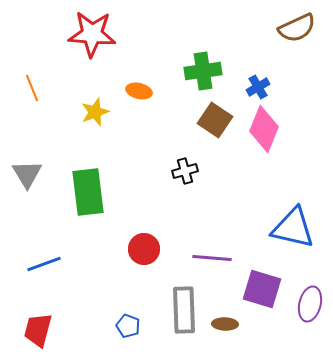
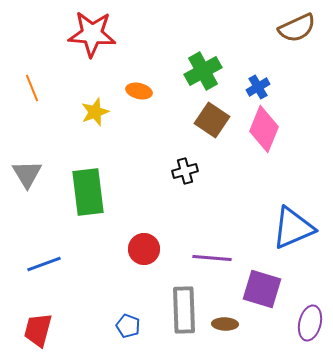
green cross: rotated 21 degrees counterclockwise
brown square: moved 3 px left
blue triangle: rotated 36 degrees counterclockwise
purple ellipse: moved 19 px down
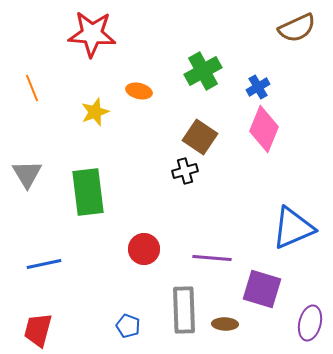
brown square: moved 12 px left, 17 px down
blue line: rotated 8 degrees clockwise
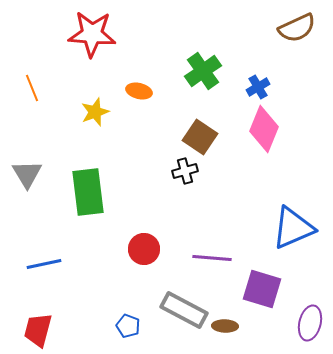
green cross: rotated 6 degrees counterclockwise
gray rectangle: rotated 60 degrees counterclockwise
brown ellipse: moved 2 px down
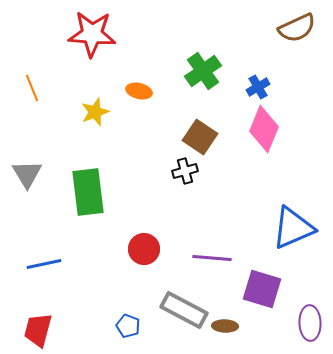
purple ellipse: rotated 16 degrees counterclockwise
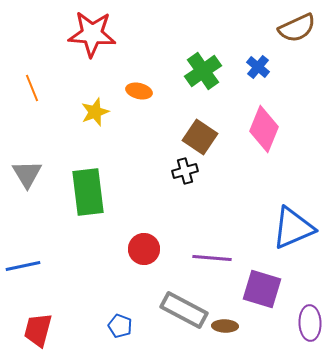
blue cross: moved 20 px up; rotated 20 degrees counterclockwise
blue line: moved 21 px left, 2 px down
blue pentagon: moved 8 px left
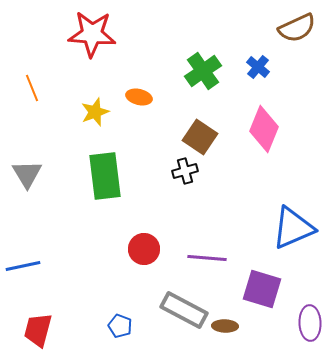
orange ellipse: moved 6 px down
green rectangle: moved 17 px right, 16 px up
purple line: moved 5 px left
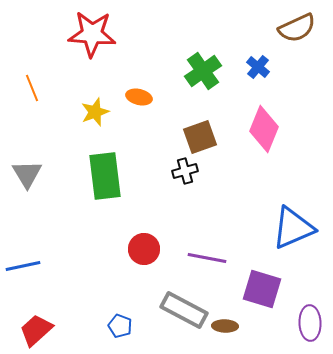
brown square: rotated 36 degrees clockwise
purple line: rotated 6 degrees clockwise
red trapezoid: moved 2 px left; rotated 33 degrees clockwise
